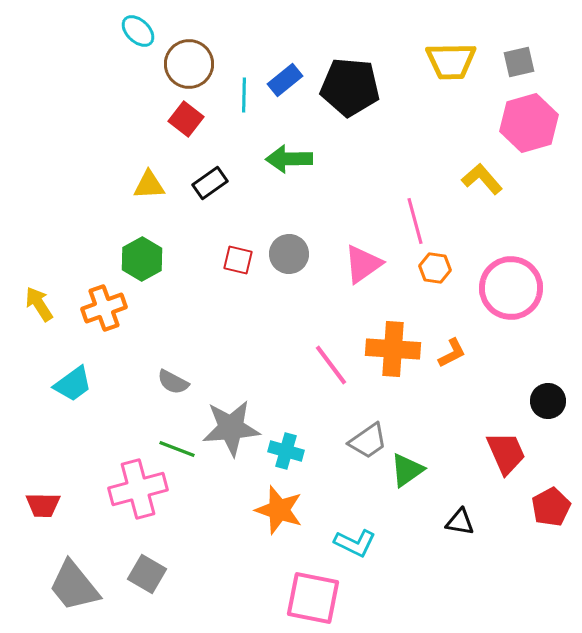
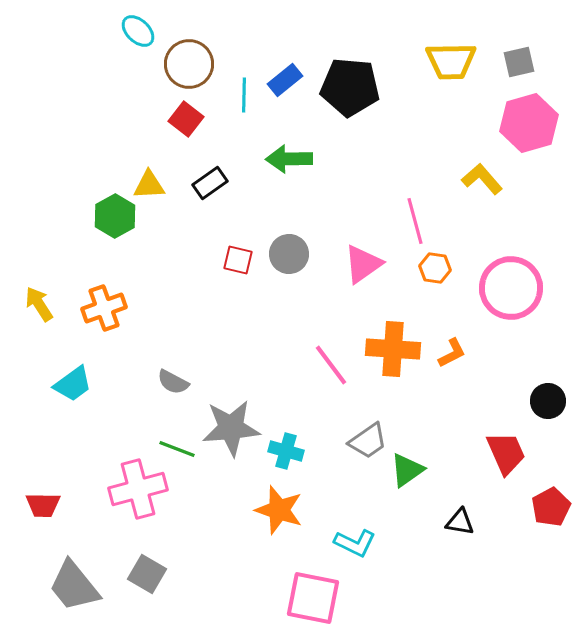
green hexagon at (142, 259): moved 27 px left, 43 px up
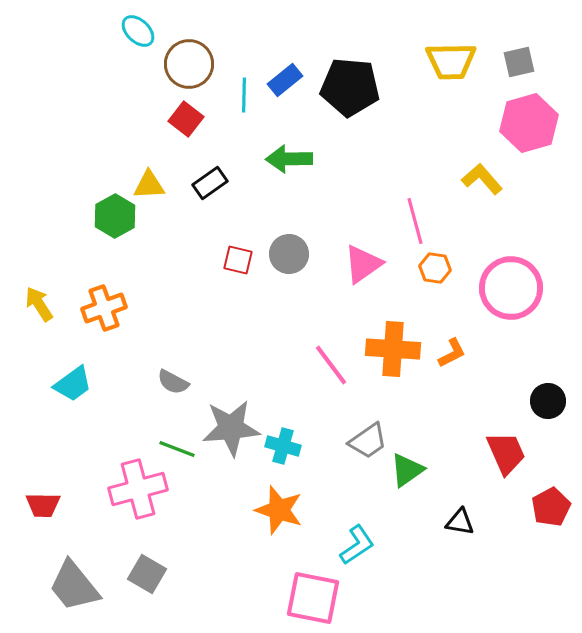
cyan cross at (286, 451): moved 3 px left, 5 px up
cyan L-shape at (355, 543): moved 2 px right, 2 px down; rotated 60 degrees counterclockwise
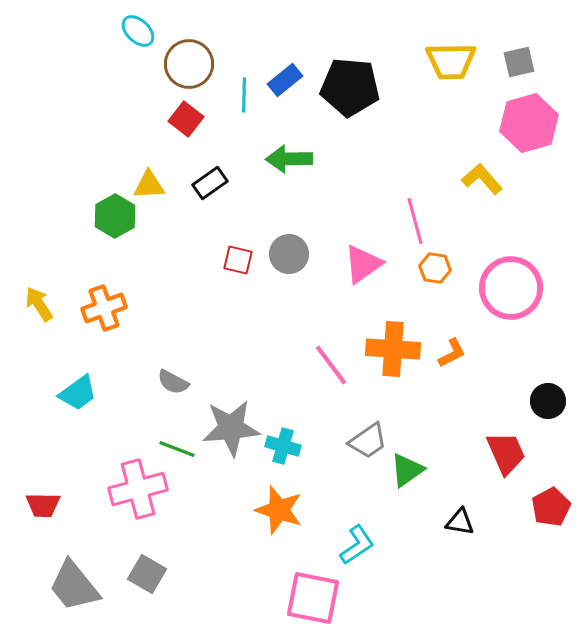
cyan trapezoid at (73, 384): moved 5 px right, 9 px down
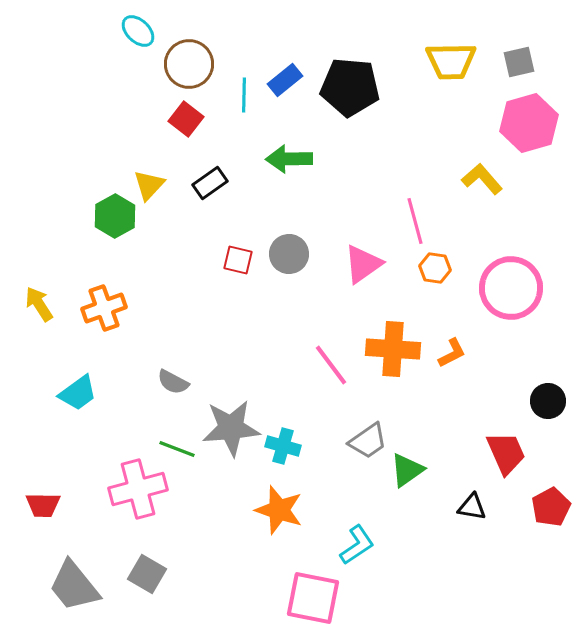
yellow triangle at (149, 185): rotated 44 degrees counterclockwise
black triangle at (460, 522): moved 12 px right, 15 px up
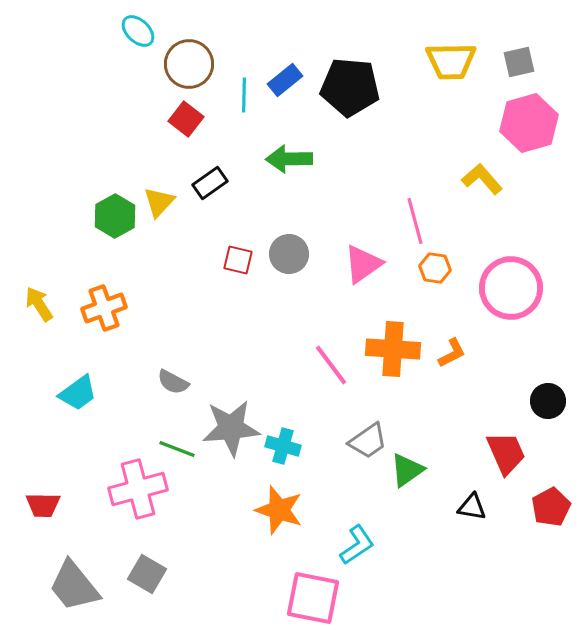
yellow triangle at (149, 185): moved 10 px right, 17 px down
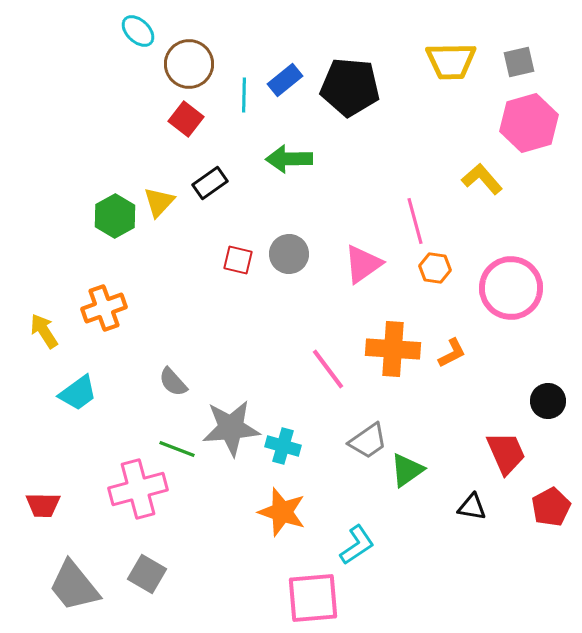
yellow arrow at (39, 304): moved 5 px right, 27 px down
pink line at (331, 365): moved 3 px left, 4 px down
gray semicircle at (173, 382): rotated 20 degrees clockwise
orange star at (279, 510): moved 3 px right, 2 px down
pink square at (313, 598): rotated 16 degrees counterclockwise
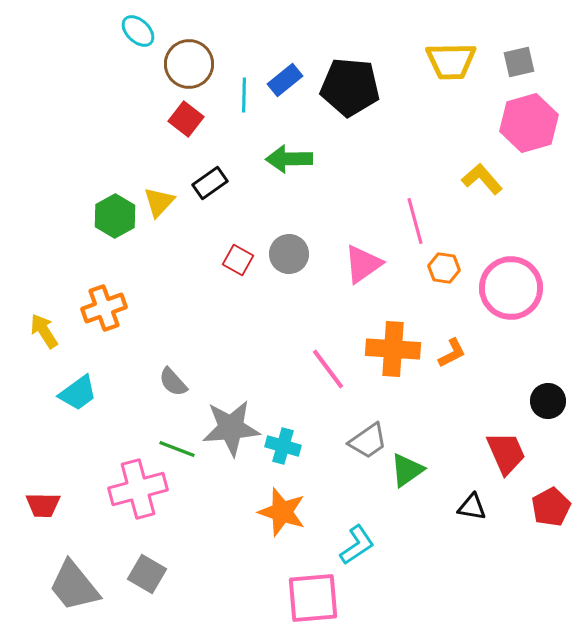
red square at (238, 260): rotated 16 degrees clockwise
orange hexagon at (435, 268): moved 9 px right
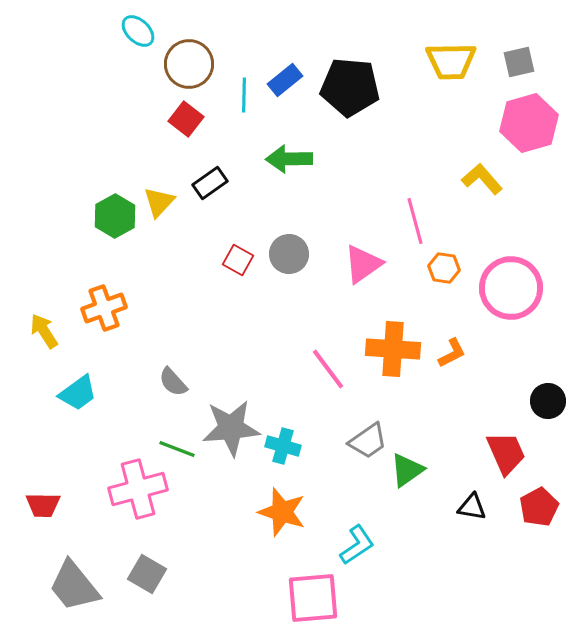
red pentagon at (551, 507): moved 12 px left
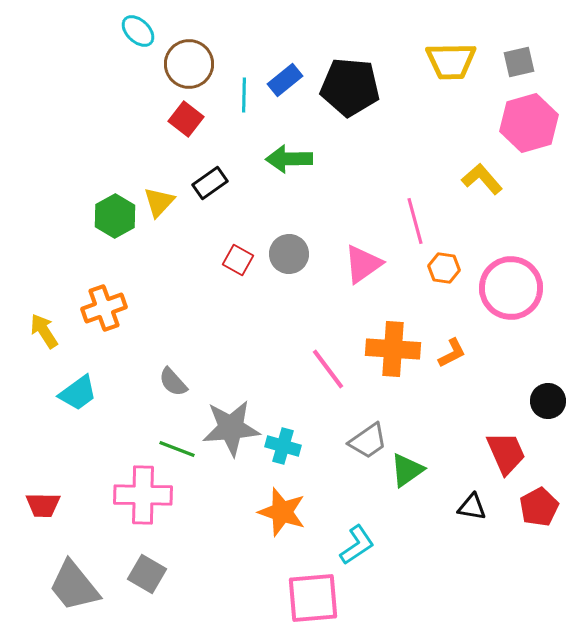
pink cross at (138, 489): moved 5 px right, 6 px down; rotated 16 degrees clockwise
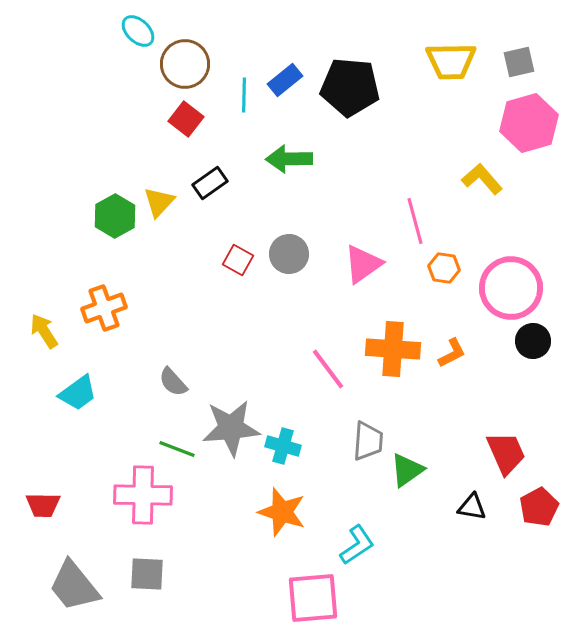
brown circle at (189, 64): moved 4 px left
black circle at (548, 401): moved 15 px left, 60 px up
gray trapezoid at (368, 441): rotated 51 degrees counterclockwise
gray square at (147, 574): rotated 27 degrees counterclockwise
